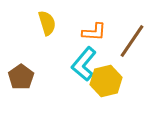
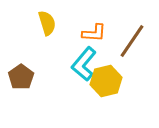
orange L-shape: moved 1 px down
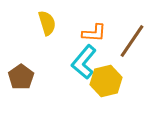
cyan L-shape: moved 2 px up
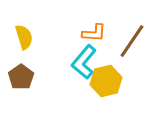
yellow semicircle: moved 23 px left, 14 px down
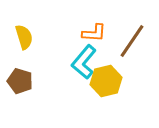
brown pentagon: moved 1 px left, 4 px down; rotated 20 degrees counterclockwise
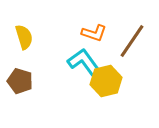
orange L-shape: rotated 15 degrees clockwise
cyan L-shape: rotated 104 degrees clockwise
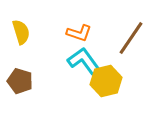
orange L-shape: moved 15 px left
yellow semicircle: moved 3 px left, 5 px up
brown line: moved 1 px left, 3 px up
cyan L-shape: moved 1 px up
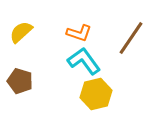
yellow semicircle: rotated 115 degrees counterclockwise
yellow hexagon: moved 10 px left, 13 px down
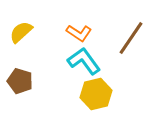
orange L-shape: rotated 15 degrees clockwise
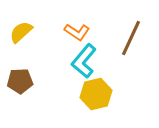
orange L-shape: moved 2 px left, 1 px up
brown line: rotated 9 degrees counterclockwise
cyan L-shape: rotated 104 degrees counterclockwise
brown pentagon: rotated 20 degrees counterclockwise
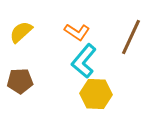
brown line: moved 1 px up
yellow hexagon: rotated 16 degrees clockwise
